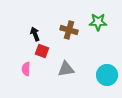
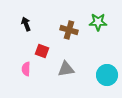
black arrow: moved 9 px left, 10 px up
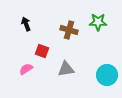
pink semicircle: rotated 56 degrees clockwise
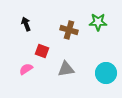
cyan circle: moved 1 px left, 2 px up
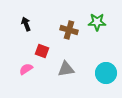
green star: moved 1 px left
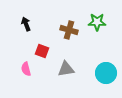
pink semicircle: rotated 72 degrees counterclockwise
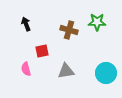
red square: rotated 32 degrees counterclockwise
gray triangle: moved 2 px down
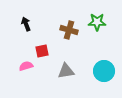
pink semicircle: moved 3 px up; rotated 88 degrees clockwise
cyan circle: moved 2 px left, 2 px up
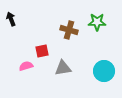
black arrow: moved 15 px left, 5 px up
gray triangle: moved 3 px left, 3 px up
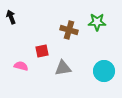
black arrow: moved 2 px up
pink semicircle: moved 5 px left; rotated 32 degrees clockwise
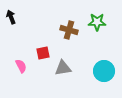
red square: moved 1 px right, 2 px down
pink semicircle: rotated 48 degrees clockwise
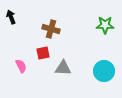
green star: moved 8 px right, 3 px down
brown cross: moved 18 px left, 1 px up
gray triangle: rotated 12 degrees clockwise
